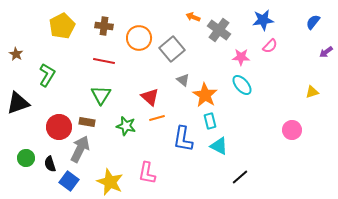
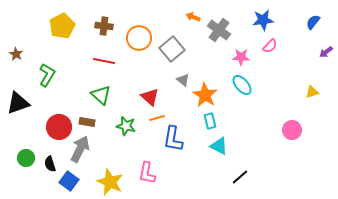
green triangle: rotated 20 degrees counterclockwise
blue L-shape: moved 10 px left
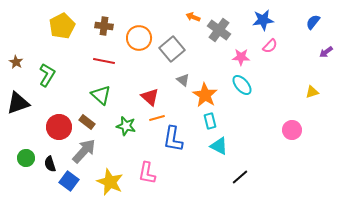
brown star: moved 8 px down
brown rectangle: rotated 28 degrees clockwise
gray arrow: moved 4 px right, 2 px down; rotated 16 degrees clockwise
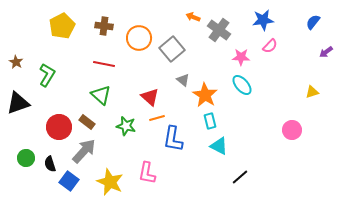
red line: moved 3 px down
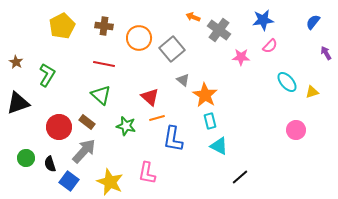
purple arrow: moved 1 px down; rotated 96 degrees clockwise
cyan ellipse: moved 45 px right, 3 px up
pink circle: moved 4 px right
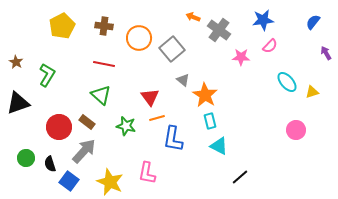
red triangle: rotated 12 degrees clockwise
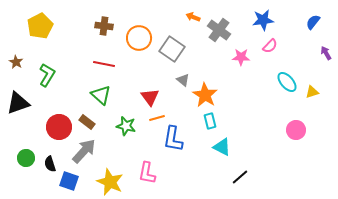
yellow pentagon: moved 22 px left
gray square: rotated 15 degrees counterclockwise
cyan triangle: moved 3 px right, 1 px down
blue square: rotated 18 degrees counterclockwise
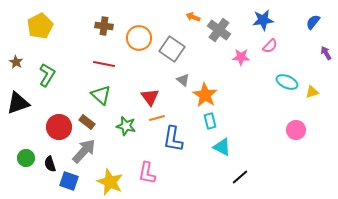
cyan ellipse: rotated 25 degrees counterclockwise
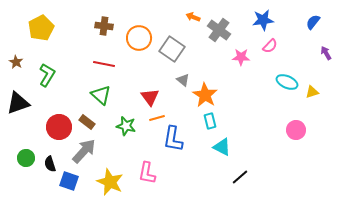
yellow pentagon: moved 1 px right, 2 px down
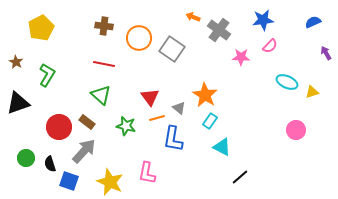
blue semicircle: rotated 28 degrees clockwise
gray triangle: moved 4 px left, 28 px down
cyan rectangle: rotated 49 degrees clockwise
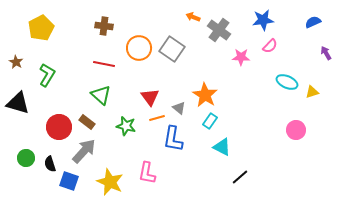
orange circle: moved 10 px down
black triangle: rotated 35 degrees clockwise
